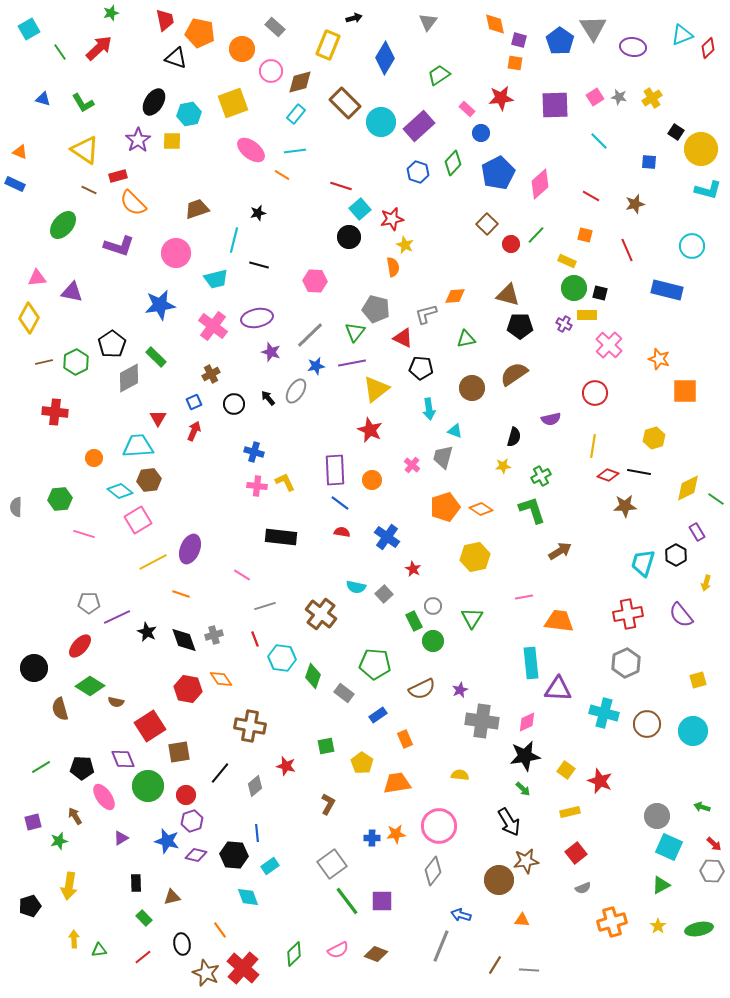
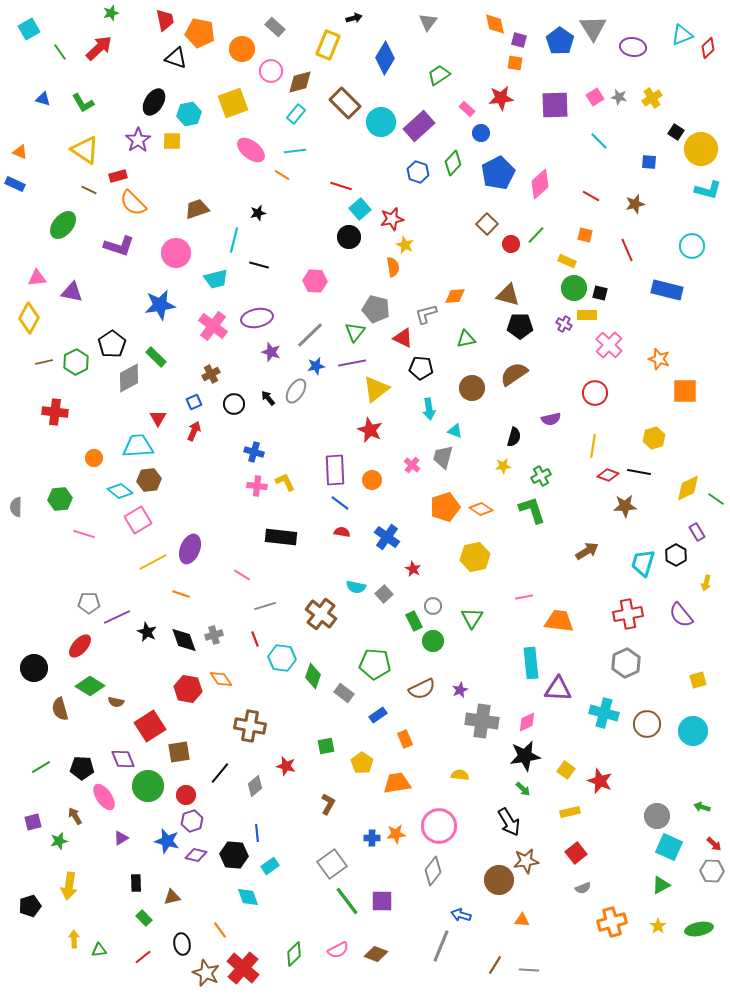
brown arrow at (560, 551): moved 27 px right
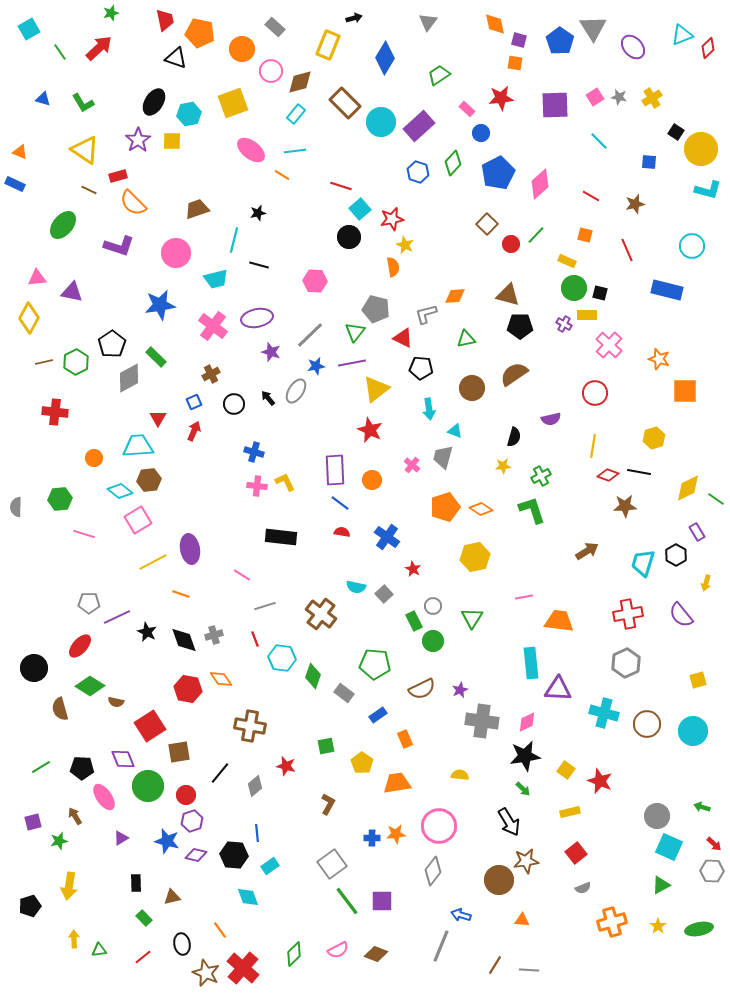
purple ellipse at (633, 47): rotated 40 degrees clockwise
purple ellipse at (190, 549): rotated 32 degrees counterclockwise
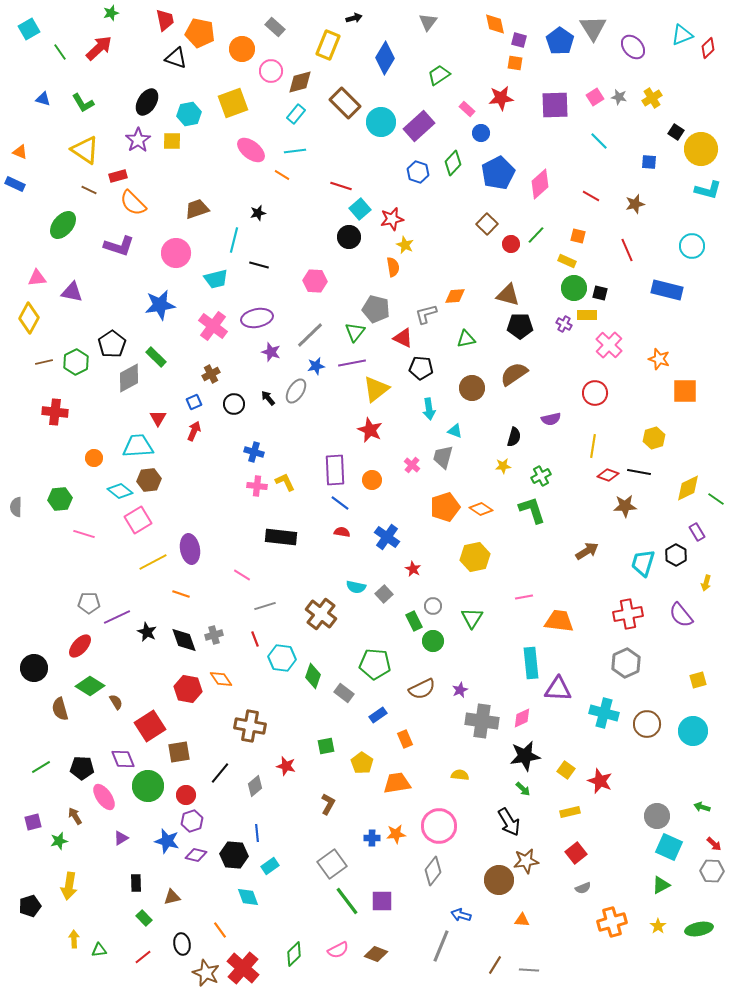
black ellipse at (154, 102): moved 7 px left
orange square at (585, 235): moved 7 px left, 1 px down
brown semicircle at (116, 702): rotated 133 degrees counterclockwise
pink diamond at (527, 722): moved 5 px left, 4 px up
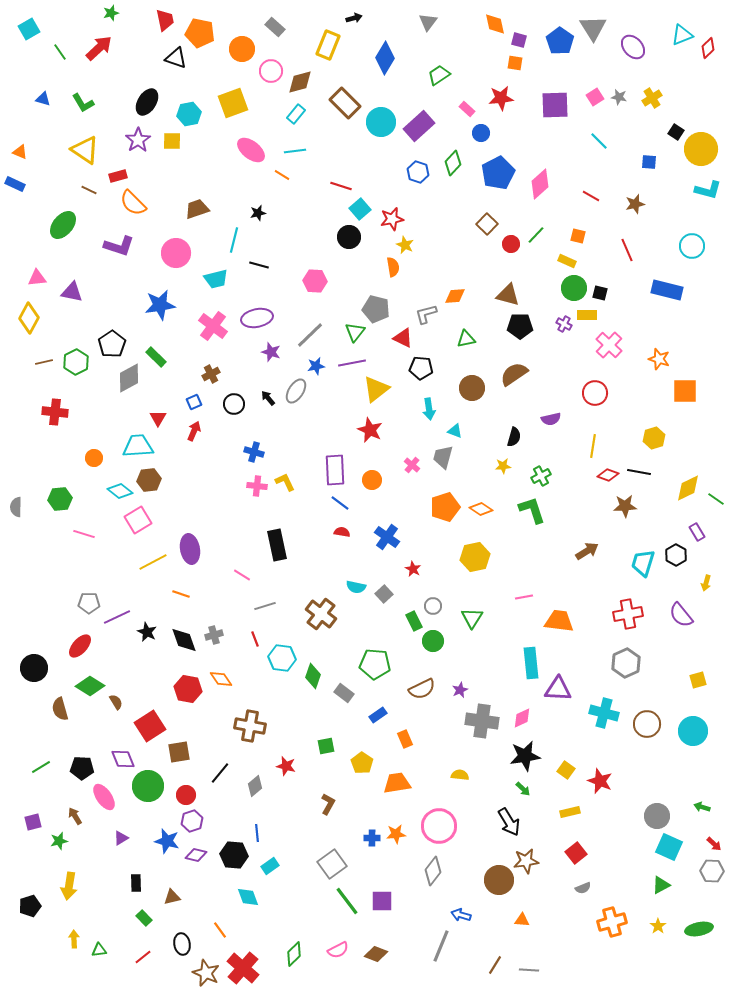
black rectangle at (281, 537): moved 4 px left, 8 px down; rotated 72 degrees clockwise
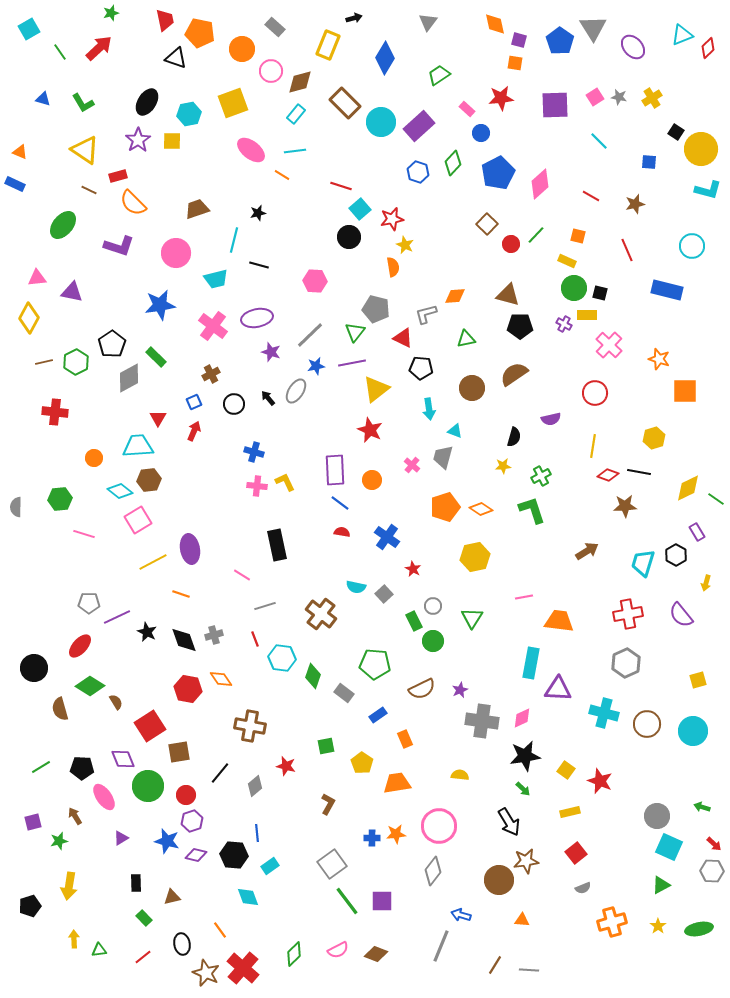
cyan rectangle at (531, 663): rotated 16 degrees clockwise
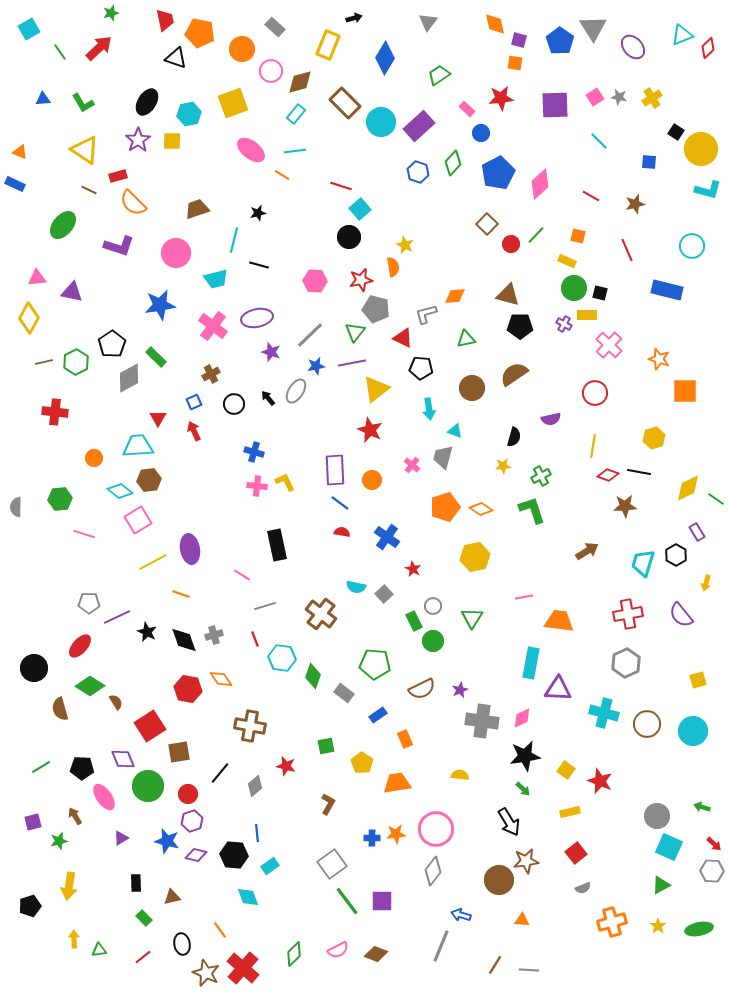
blue triangle at (43, 99): rotated 21 degrees counterclockwise
red star at (392, 219): moved 31 px left, 61 px down
red arrow at (194, 431): rotated 48 degrees counterclockwise
red circle at (186, 795): moved 2 px right, 1 px up
pink circle at (439, 826): moved 3 px left, 3 px down
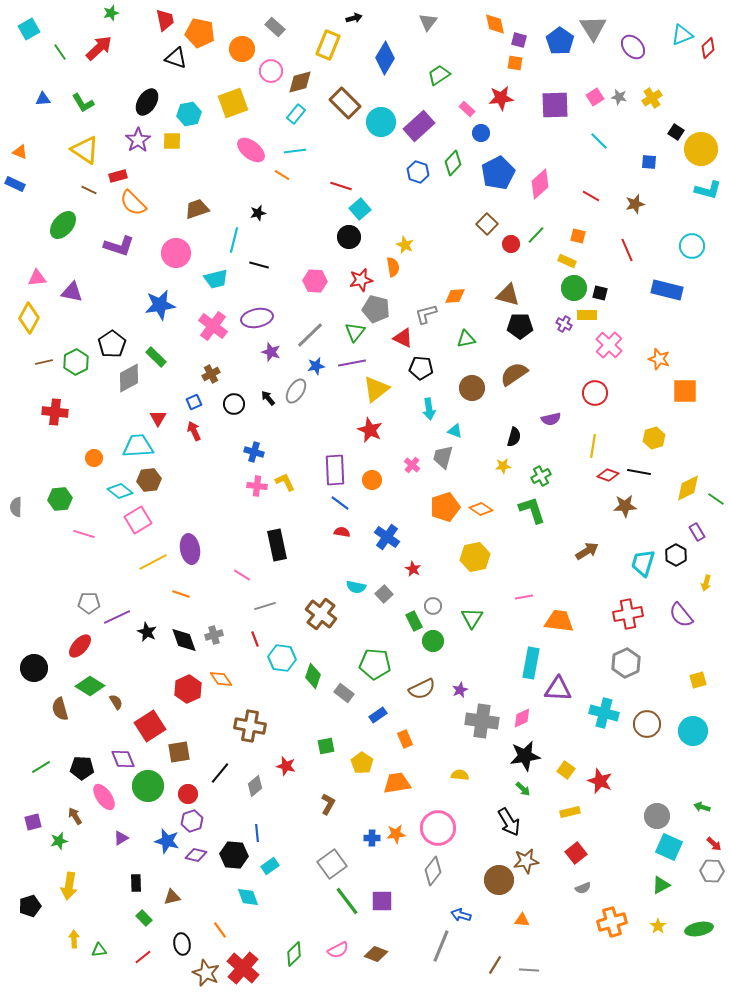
red hexagon at (188, 689): rotated 24 degrees clockwise
pink circle at (436, 829): moved 2 px right, 1 px up
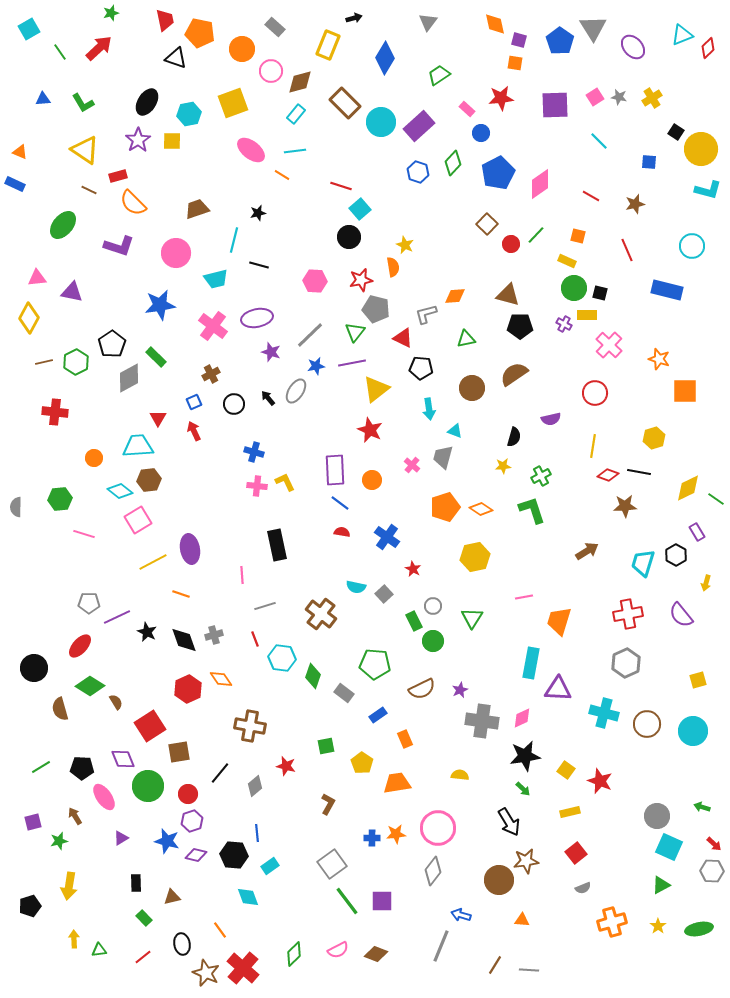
pink diamond at (540, 184): rotated 8 degrees clockwise
pink line at (242, 575): rotated 54 degrees clockwise
orange trapezoid at (559, 621): rotated 80 degrees counterclockwise
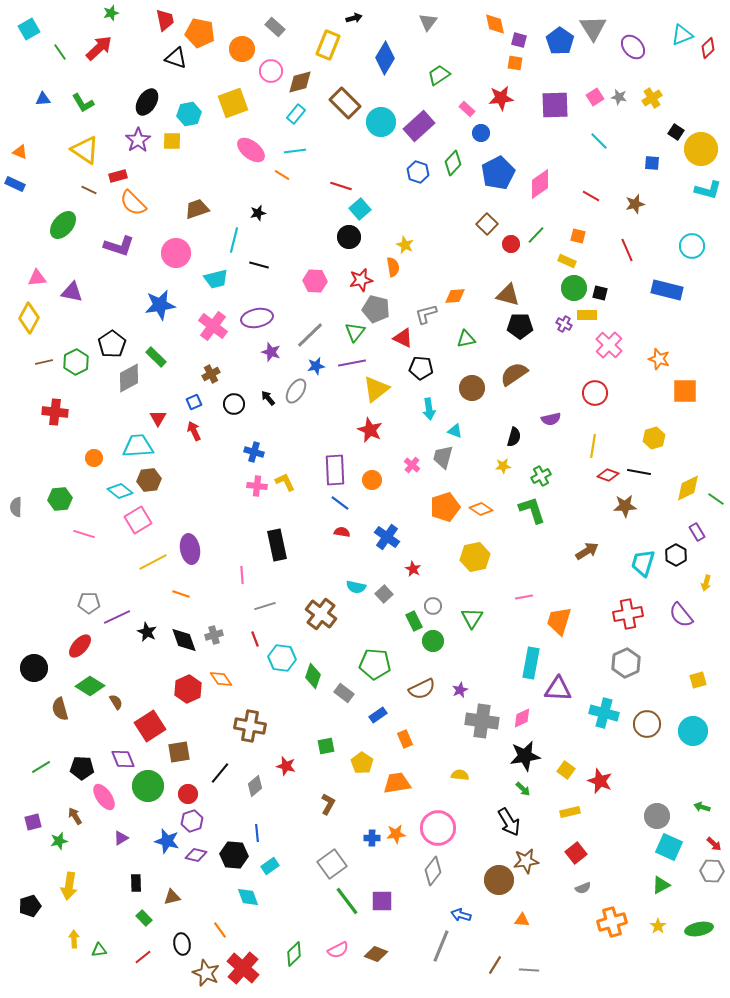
blue square at (649, 162): moved 3 px right, 1 px down
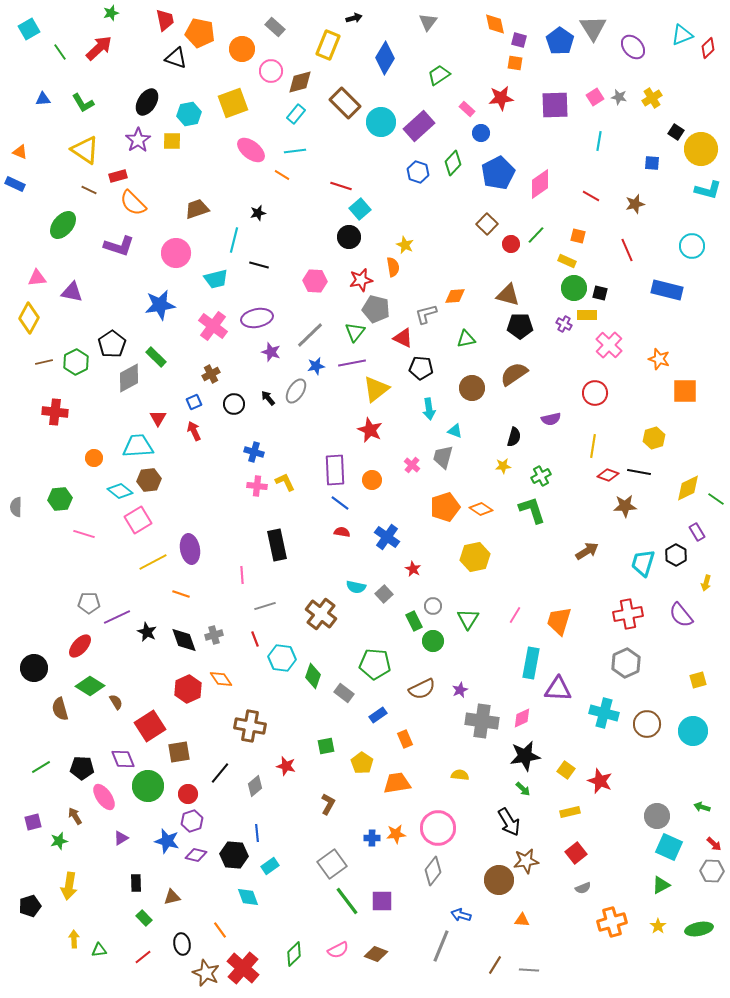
cyan line at (599, 141): rotated 54 degrees clockwise
pink line at (524, 597): moved 9 px left, 18 px down; rotated 48 degrees counterclockwise
green triangle at (472, 618): moved 4 px left, 1 px down
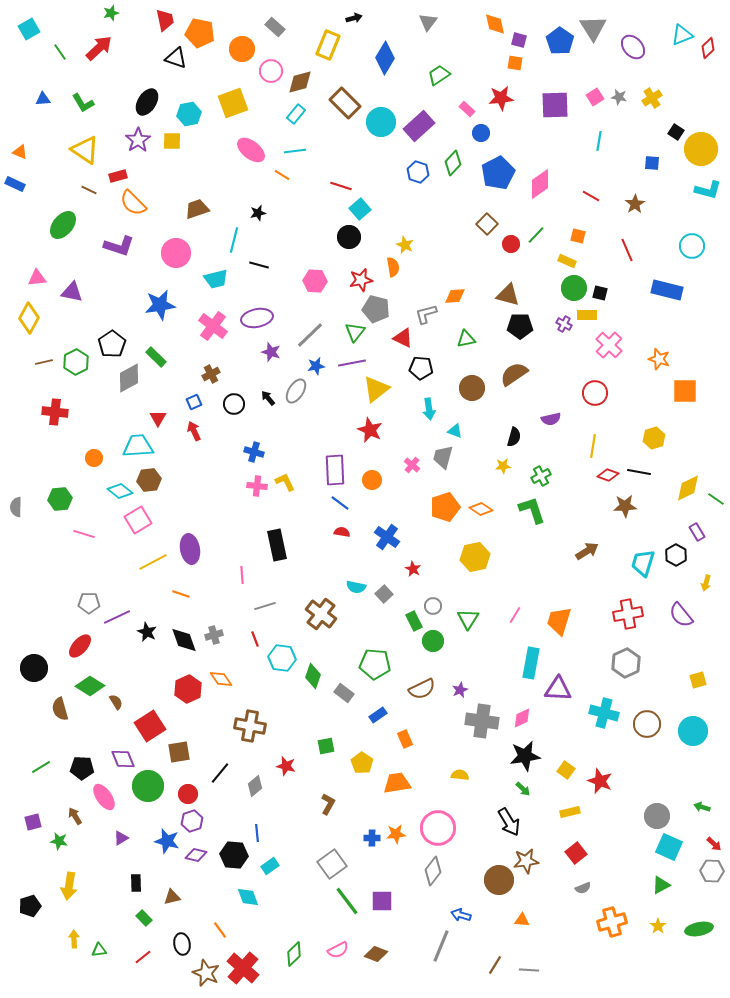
brown star at (635, 204): rotated 18 degrees counterclockwise
green star at (59, 841): rotated 24 degrees clockwise
